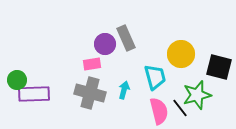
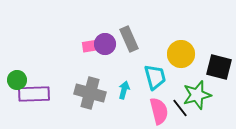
gray rectangle: moved 3 px right, 1 px down
pink rectangle: moved 1 px left, 18 px up
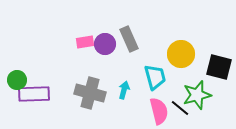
pink rectangle: moved 6 px left, 4 px up
black line: rotated 12 degrees counterclockwise
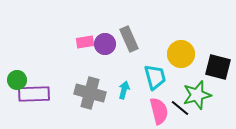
black square: moved 1 px left
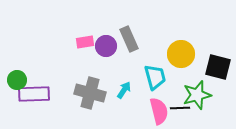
purple circle: moved 1 px right, 2 px down
cyan arrow: rotated 18 degrees clockwise
black line: rotated 42 degrees counterclockwise
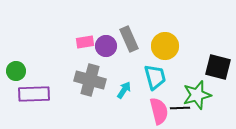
yellow circle: moved 16 px left, 8 px up
green circle: moved 1 px left, 9 px up
gray cross: moved 13 px up
